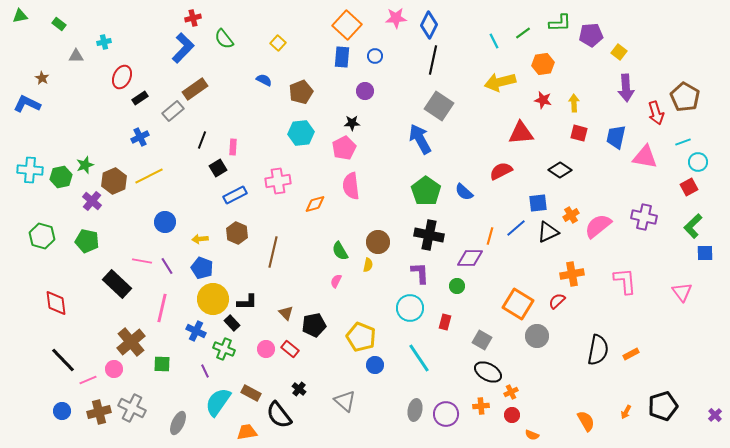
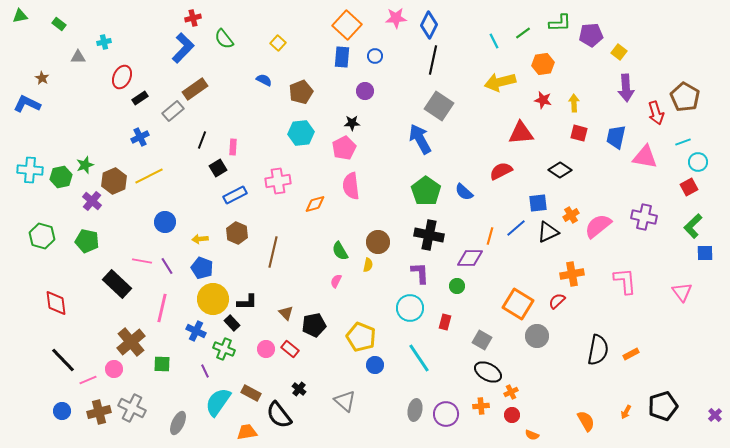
gray triangle at (76, 56): moved 2 px right, 1 px down
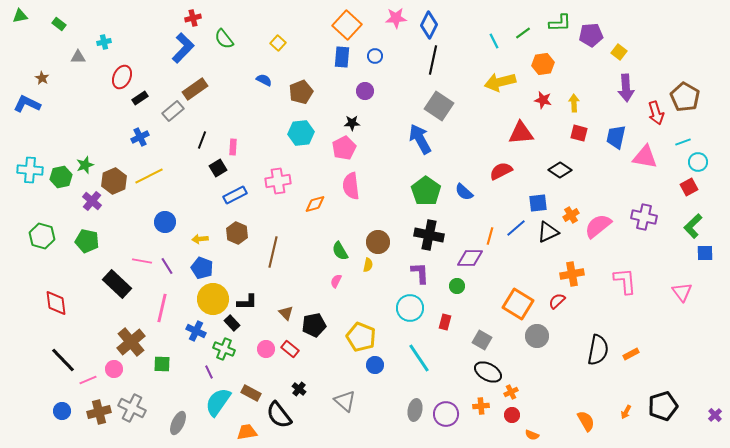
purple line at (205, 371): moved 4 px right, 1 px down
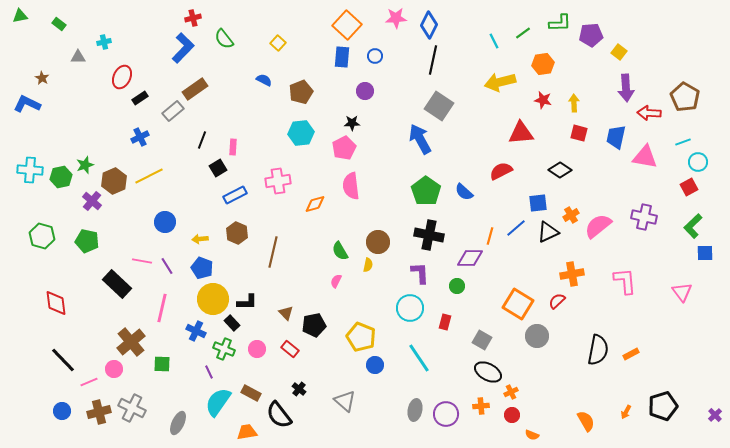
red arrow at (656, 113): moved 7 px left; rotated 110 degrees clockwise
pink circle at (266, 349): moved 9 px left
pink line at (88, 380): moved 1 px right, 2 px down
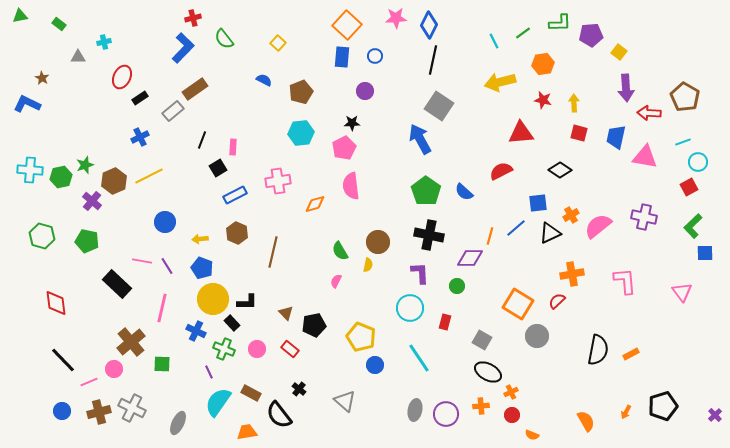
black triangle at (548, 232): moved 2 px right, 1 px down
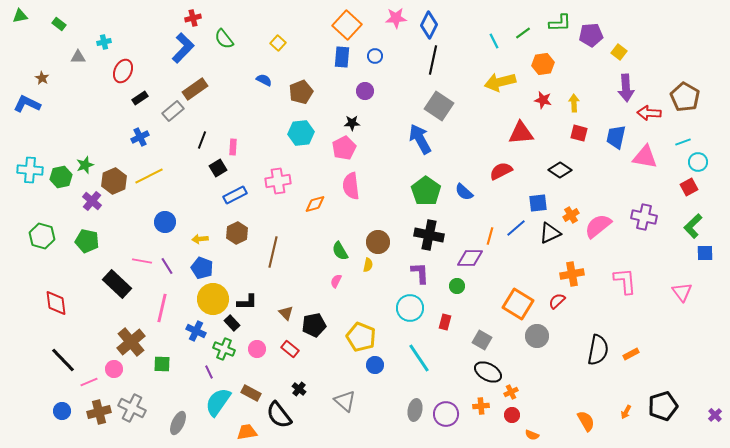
red ellipse at (122, 77): moved 1 px right, 6 px up
brown hexagon at (237, 233): rotated 10 degrees clockwise
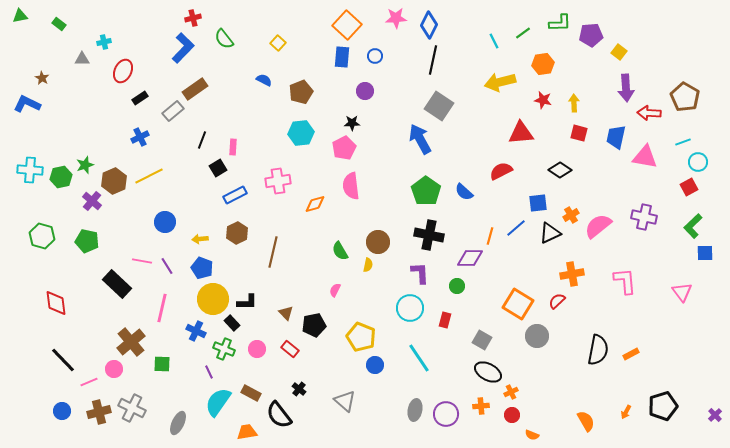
gray triangle at (78, 57): moved 4 px right, 2 px down
pink semicircle at (336, 281): moved 1 px left, 9 px down
red rectangle at (445, 322): moved 2 px up
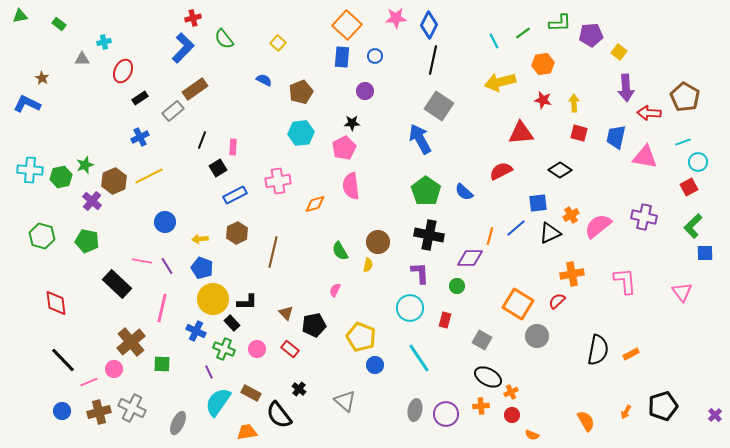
black ellipse at (488, 372): moved 5 px down
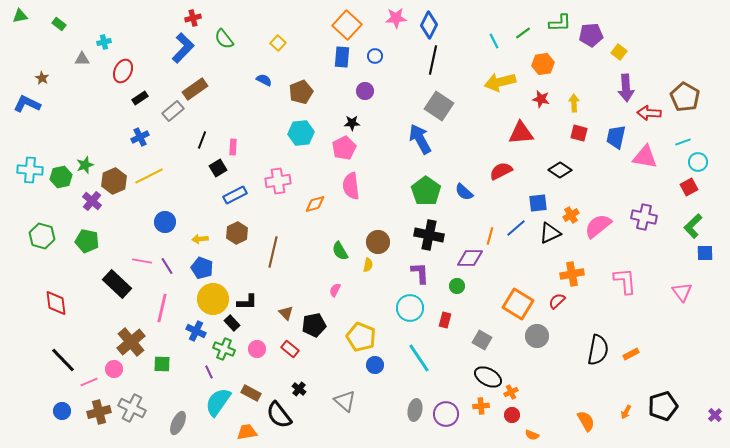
red star at (543, 100): moved 2 px left, 1 px up
